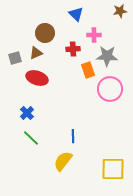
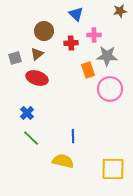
brown circle: moved 1 px left, 2 px up
red cross: moved 2 px left, 6 px up
brown triangle: moved 1 px right, 1 px down; rotated 16 degrees counterclockwise
yellow semicircle: rotated 65 degrees clockwise
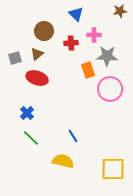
blue line: rotated 32 degrees counterclockwise
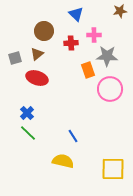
green line: moved 3 px left, 5 px up
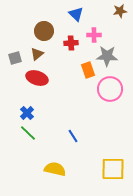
yellow semicircle: moved 8 px left, 8 px down
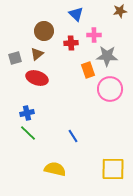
blue cross: rotated 32 degrees clockwise
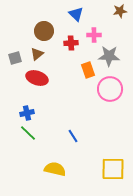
gray star: moved 2 px right
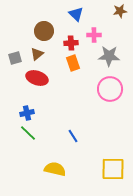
orange rectangle: moved 15 px left, 7 px up
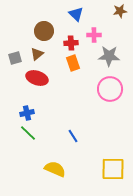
yellow semicircle: rotated 10 degrees clockwise
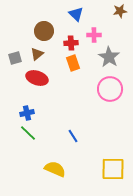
gray star: moved 1 px down; rotated 30 degrees clockwise
